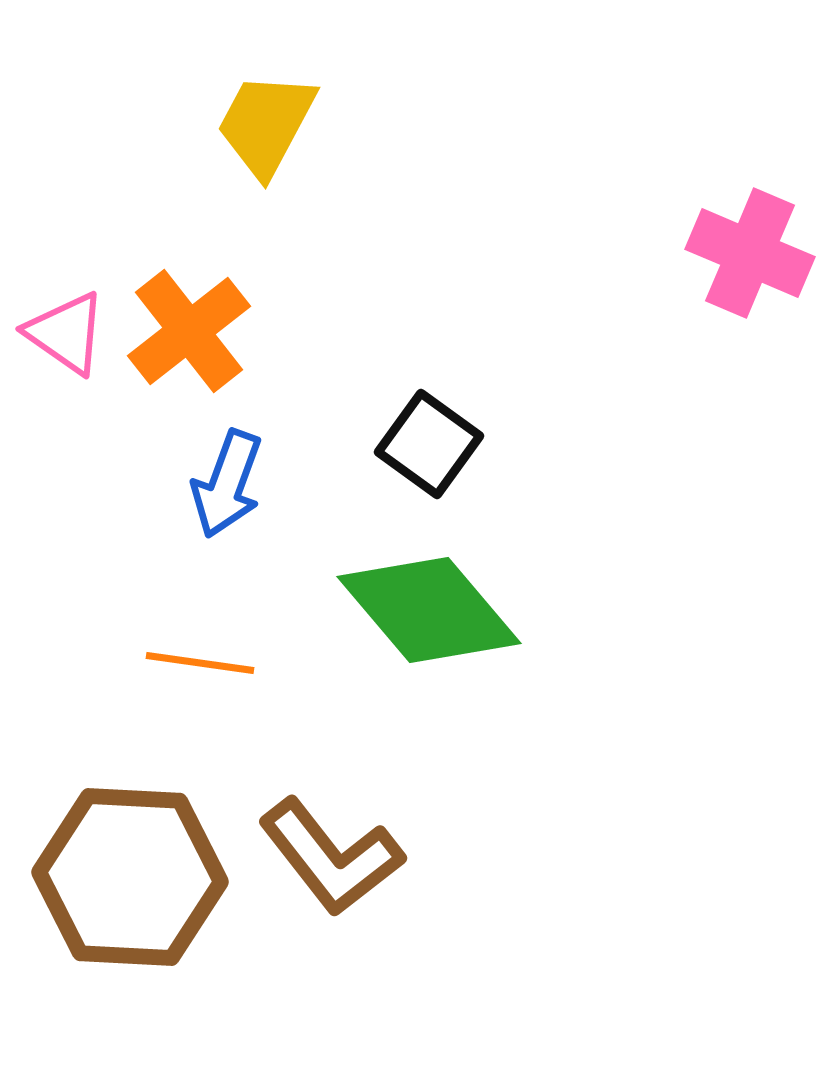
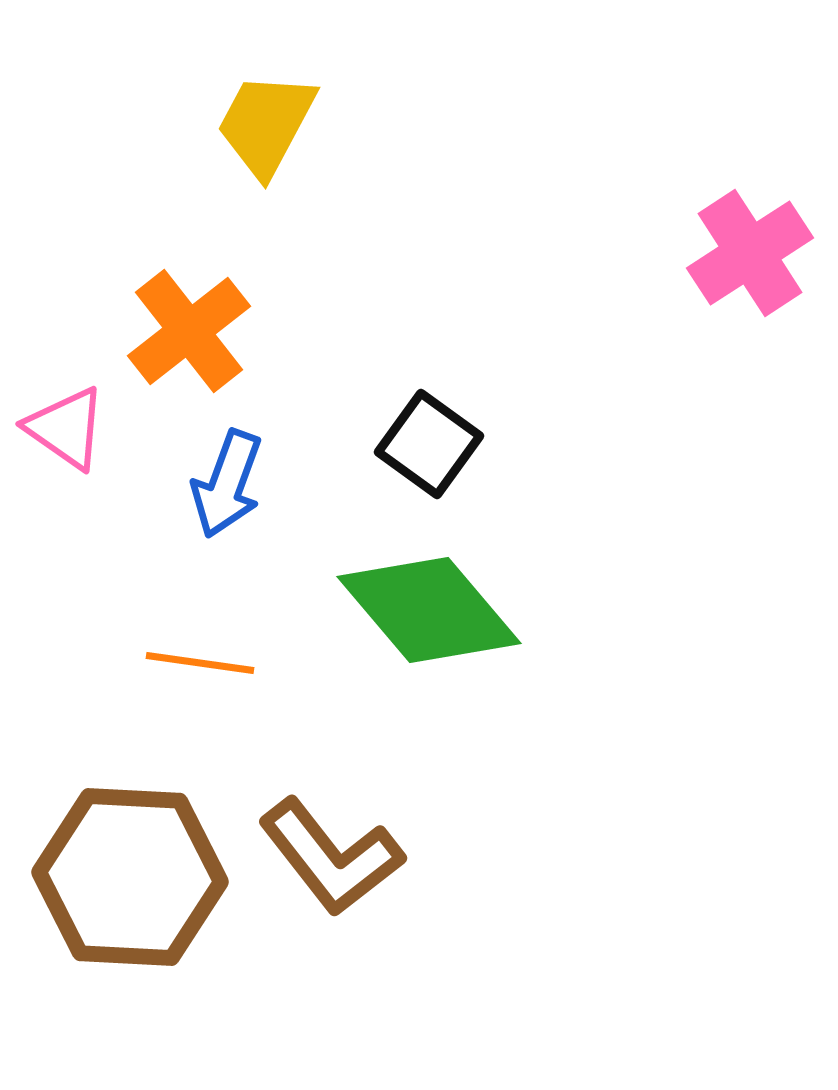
pink cross: rotated 34 degrees clockwise
pink triangle: moved 95 px down
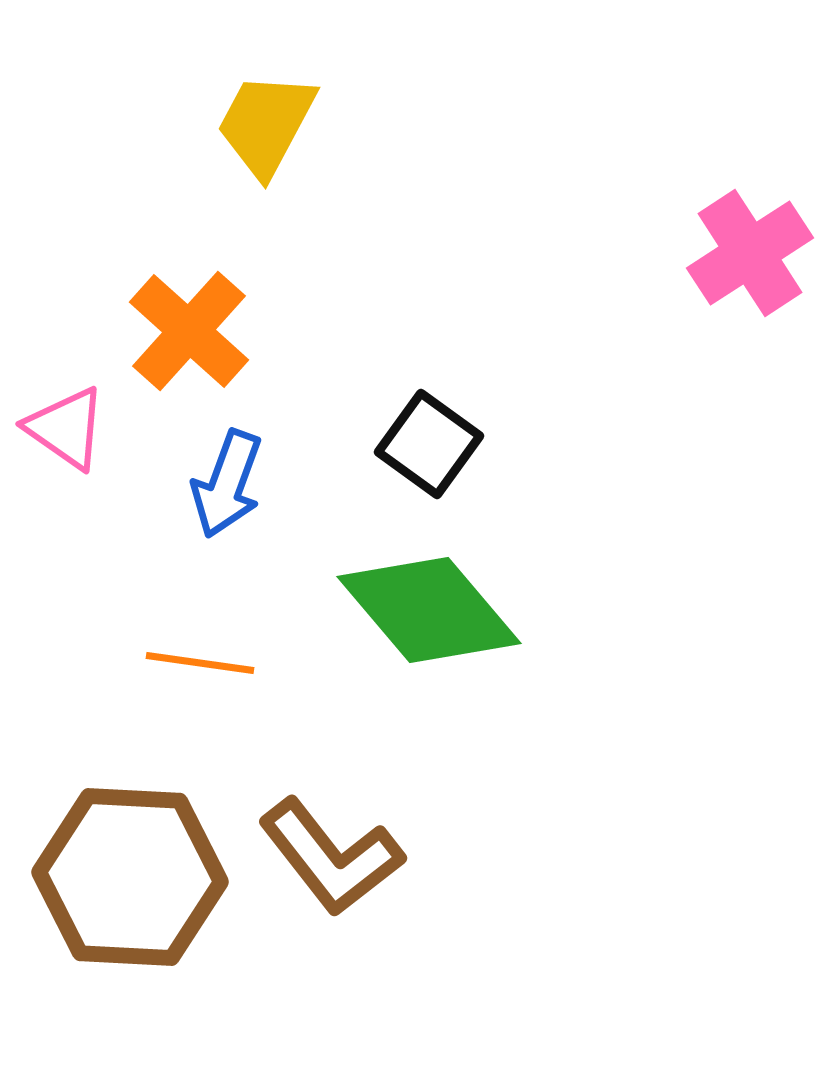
orange cross: rotated 10 degrees counterclockwise
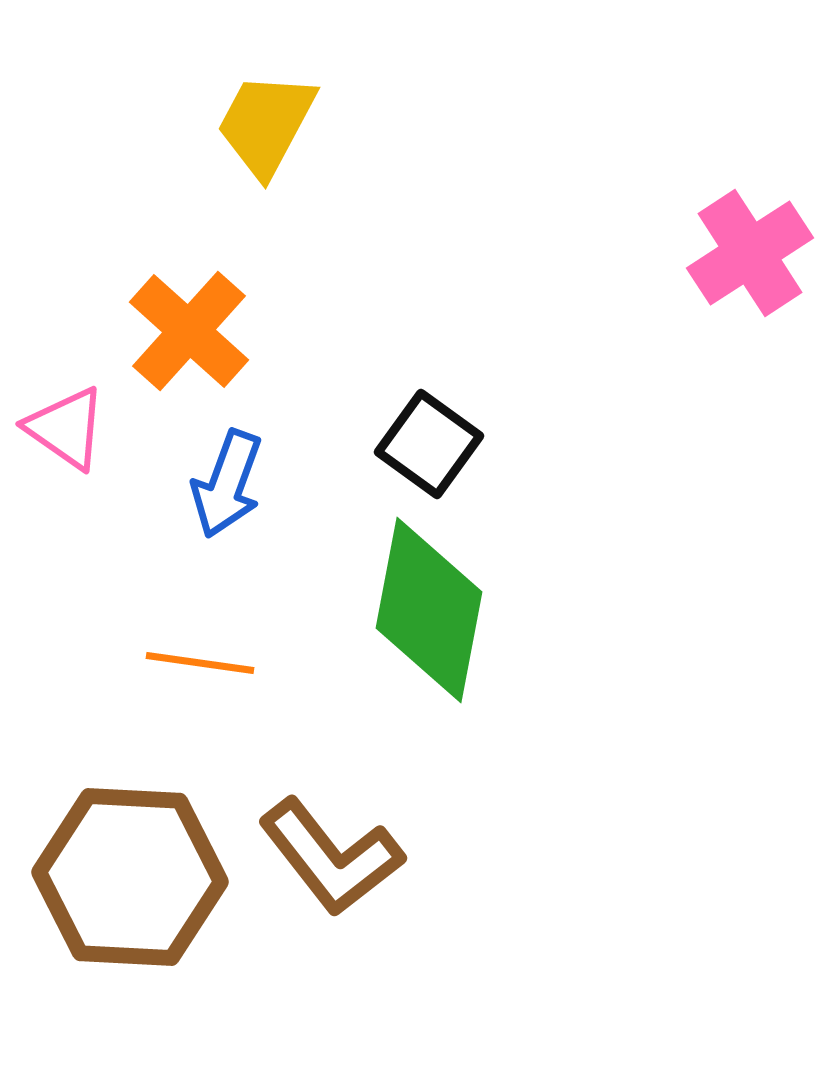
green diamond: rotated 51 degrees clockwise
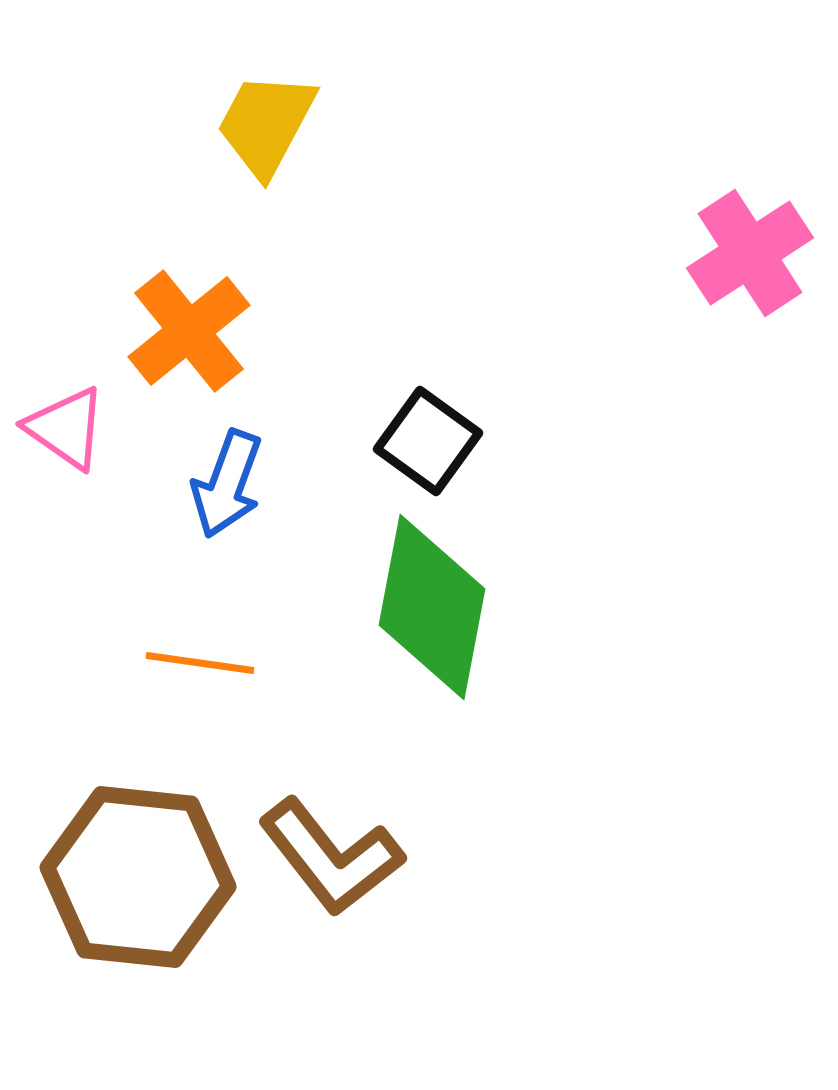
orange cross: rotated 9 degrees clockwise
black square: moved 1 px left, 3 px up
green diamond: moved 3 px right, 3 px up
brown hexagon: moved 8 px right; rotated 3 degrees clockwise
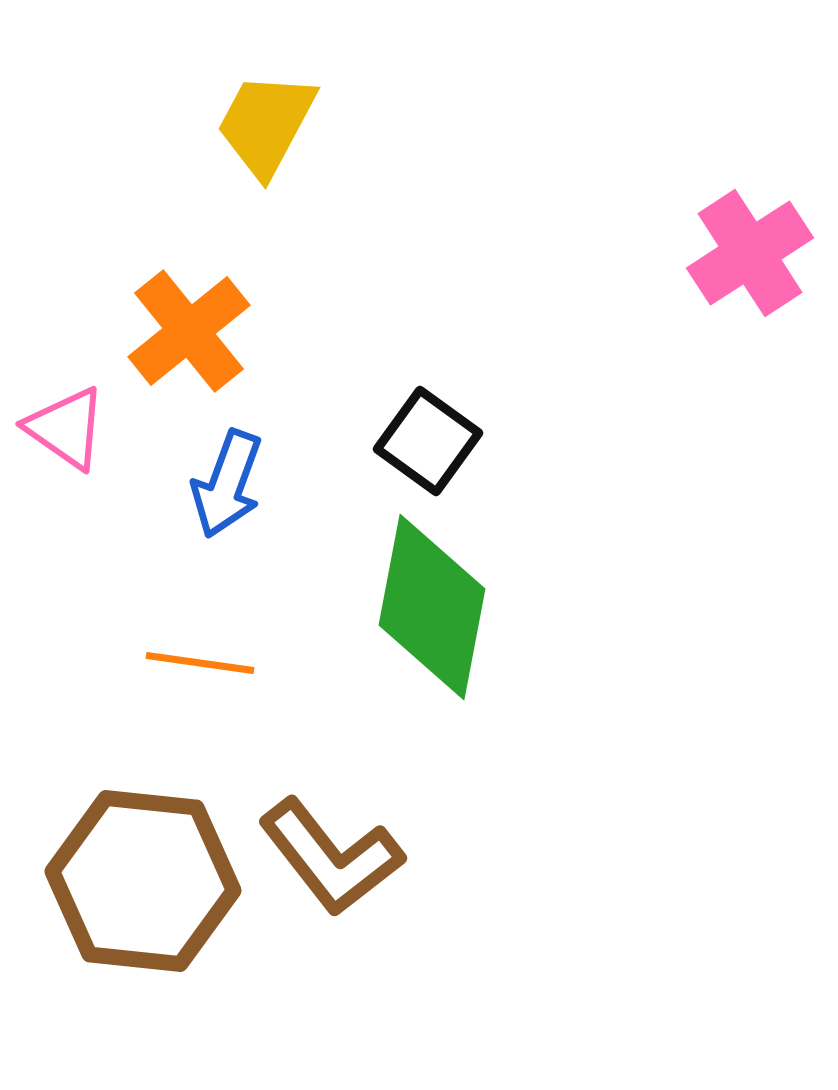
brown hexagon: moved 5 px right, 4 px down
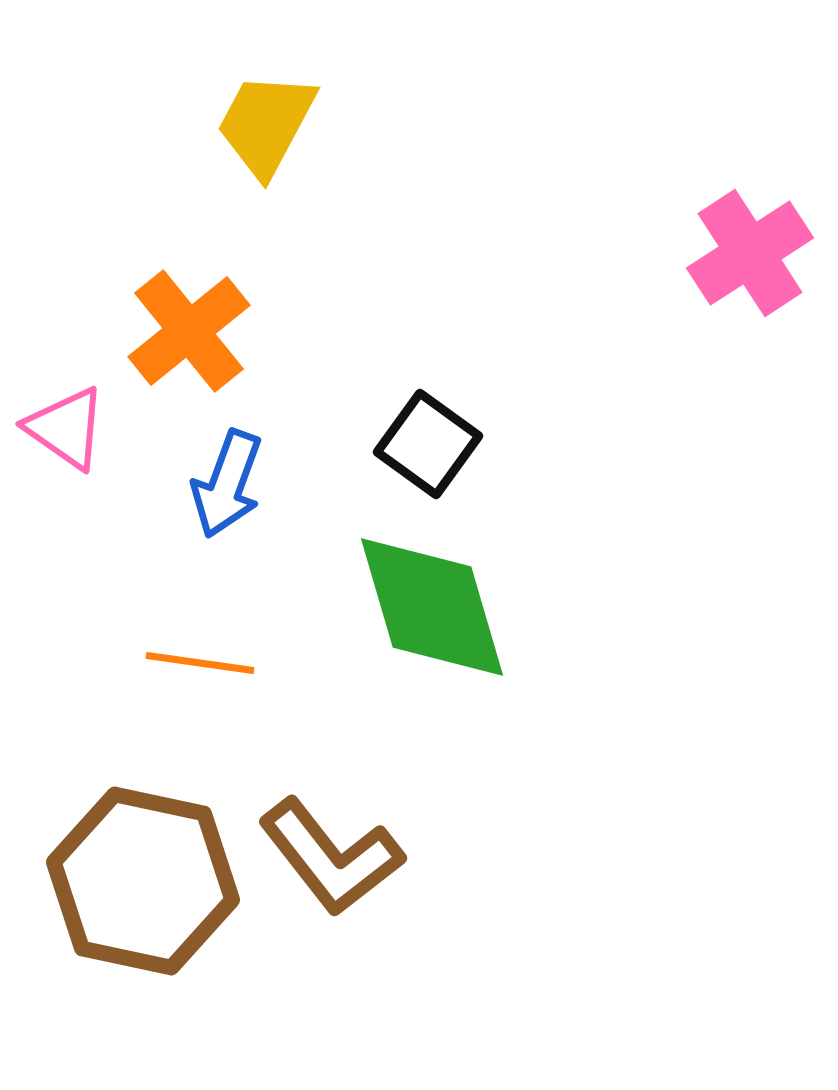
black square: moved 3 px down
green diamond: rotated 27 degrees counterclockwise
brown hexagon: rotated 6 degrees clockwise
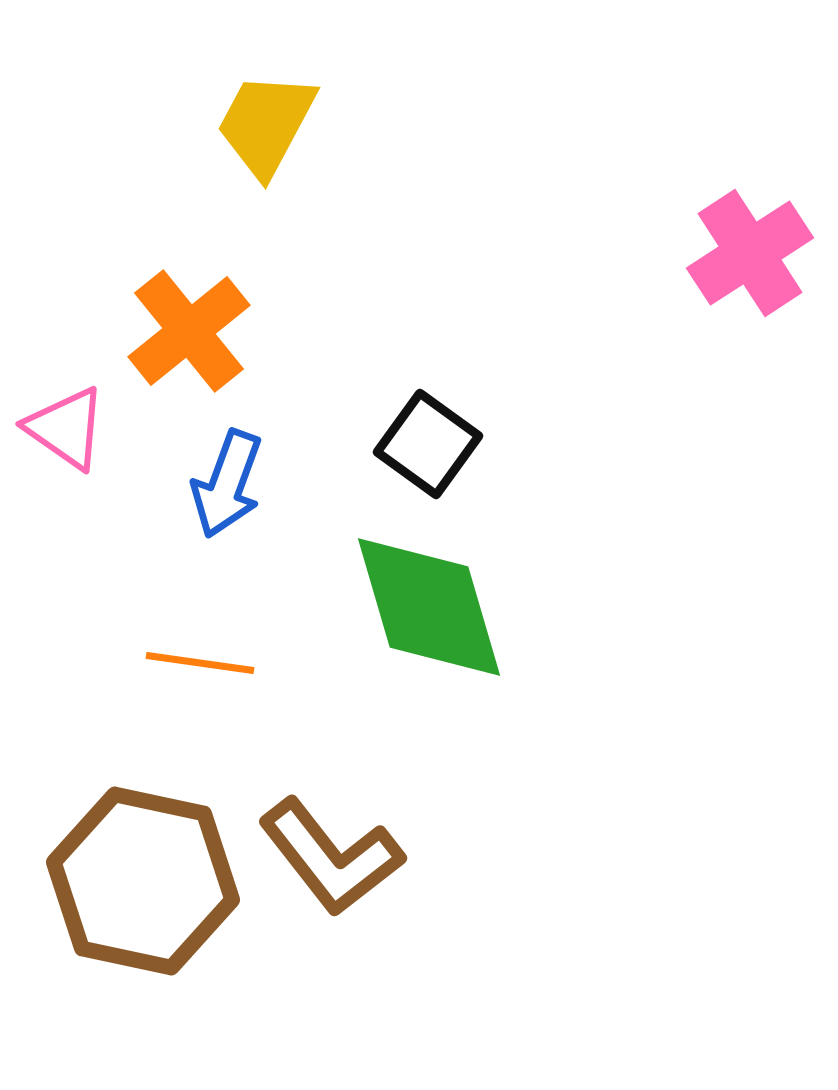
green diamond: moved 3 px left
